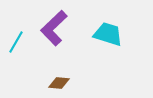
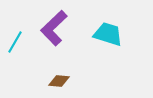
cyan line: moved 1 px left
brown diamond: moved 2 px up
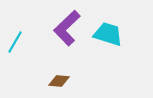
purple L-shape: moved 13 px right
